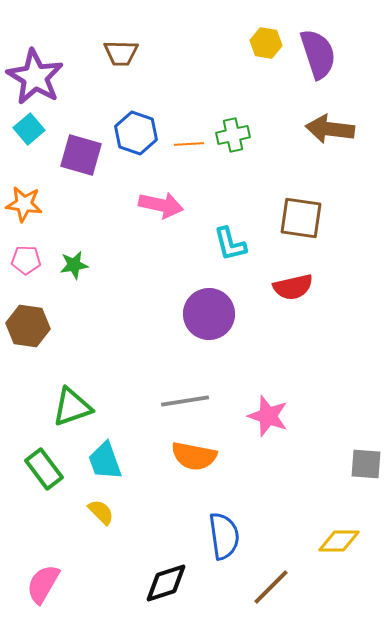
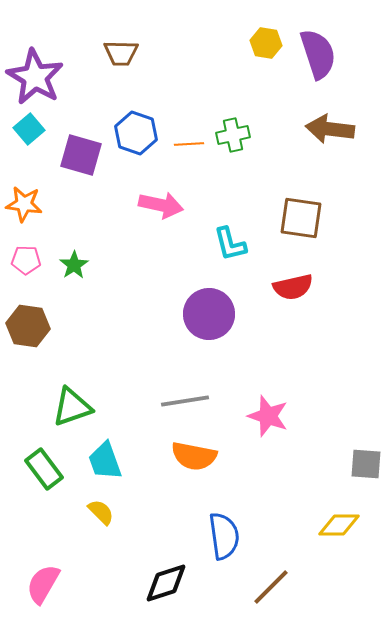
green star: rotated 24 degrees counterclockwise
yellow diamond: moved 16 px up
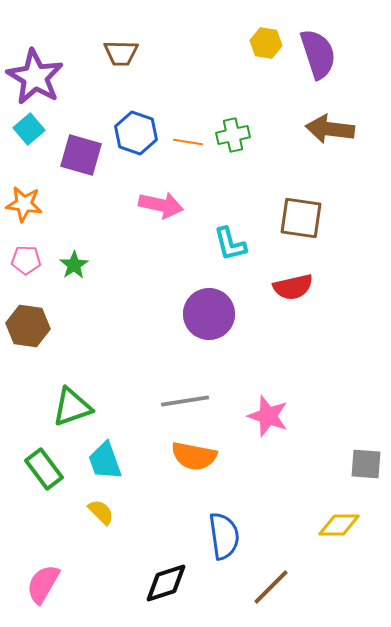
orange line: moved 1 px left, 2 px up; rotated 12 degrees clockwise
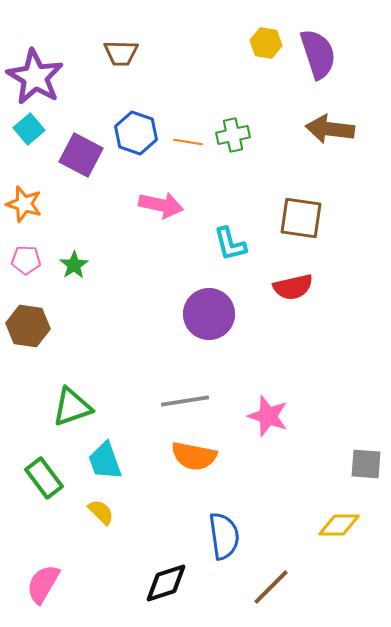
purple square: rotated 12 degrees clockwise
orange star: rotated 9 degrees clockwise
green rectangle: moved 9 px down
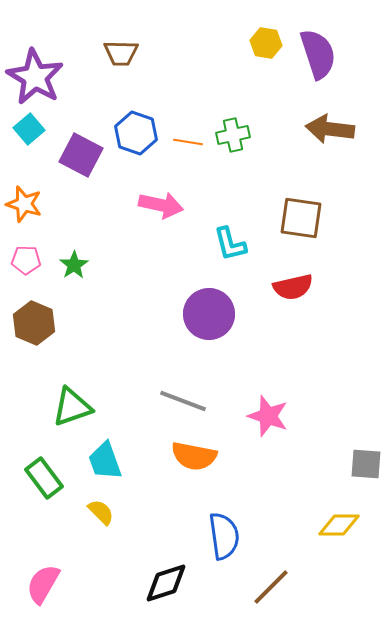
brown hexagon: moved 6 px right, 3 px up; rotated 15 degrees clockwise
gray line: moved 2 px left; rotated 30 degrees clockwise
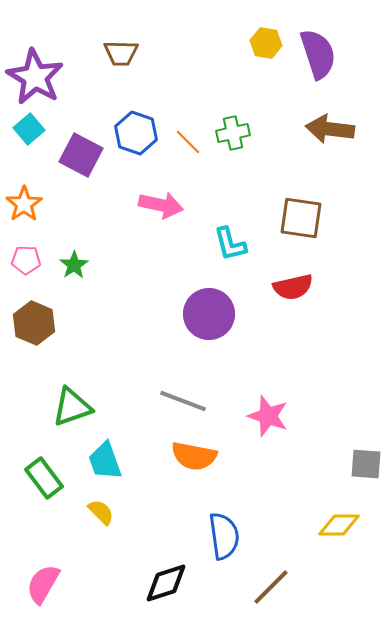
green cross: moved 2 px up
orange line: rotated 36 degrees clockwise
orange star: rotated 21 degrees clockwise
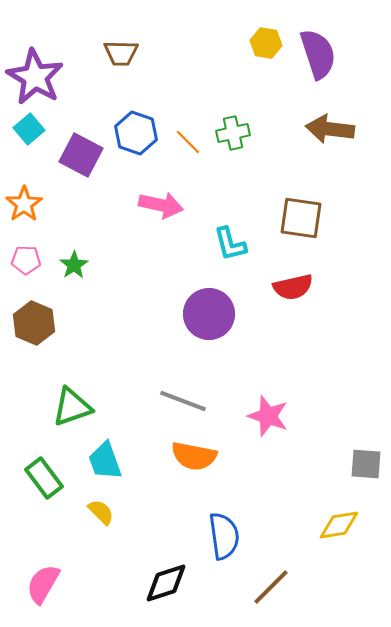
yellow diamond: rotated 9 degrees counterclockwise
